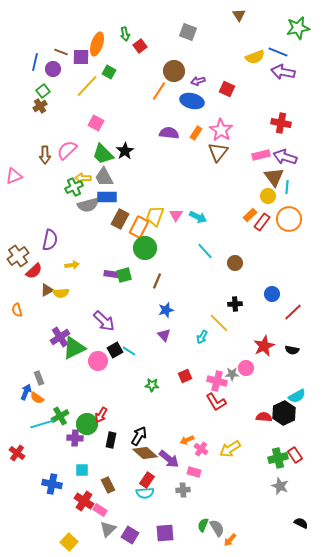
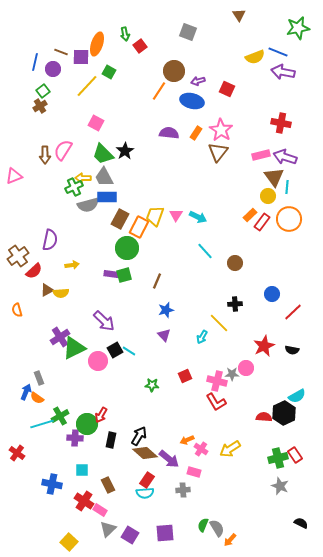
pink semicircle at (67, 150): moved 4 px left; rotated 15 degrees counterclockwise
green circle at (145, 248): moved 18 px left
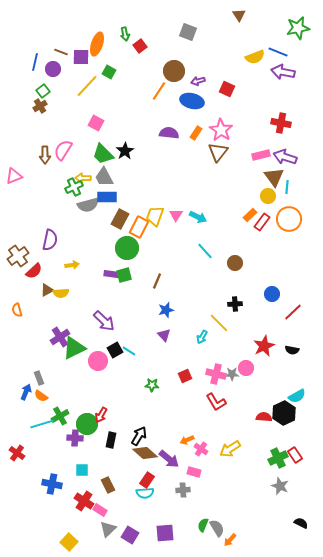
pink cross at (217, 381): moved 1 px left, 7 px up
orange semicircle at (37, 398): moved 4 px right, 2 px up
green cross at (278, 458): rotated 12 degrees counterclockwise
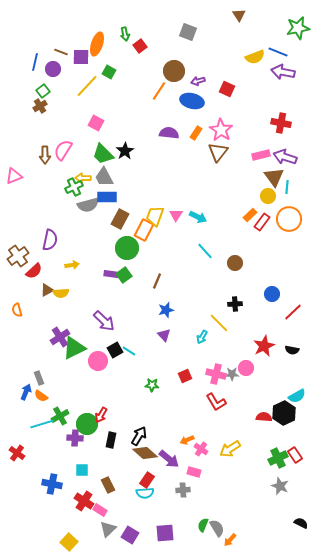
orange rectangle at (139, 227): moved 5 px right, 3 px down
green square at (124, 275): rotated 21 degrees counterclockwise
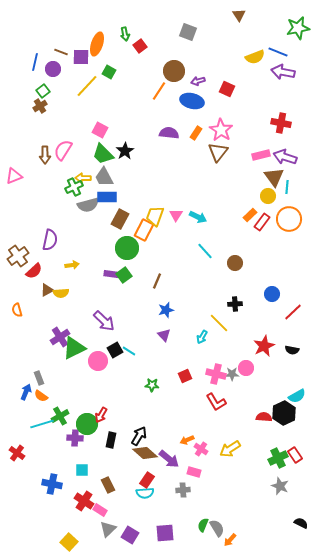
pink square at (96, 123): moved 4 px right, 7 px down
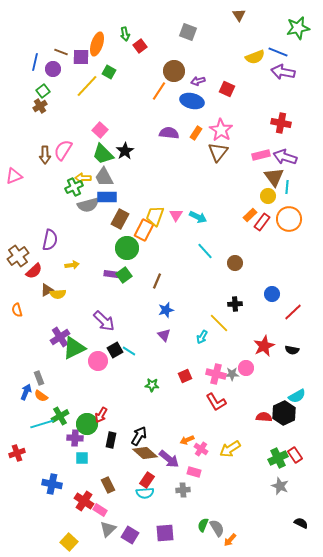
pink square at (100, 130): rotated 14 degrees clockwise
yellow semicircle at (61, 293): moved 3 px left, 1 px down
red cross at (17, 453): rotated 35 degrees clockwise
cyan square at (82, 470): moved 12 px up
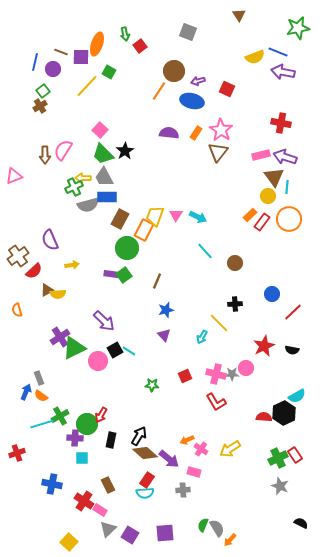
purple semicircle at (50, 240): rotated 145 degrees clockwise
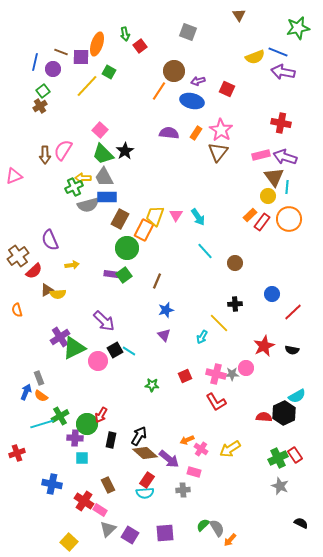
cyan arrow at (198, 217): rotated 30 degrees clockwise
green semicircle at (203, 525): rotated 24 degrees clockwise
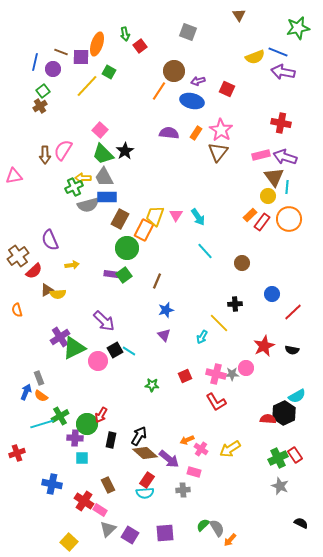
pink triangle at (14, 176): rotated 12 degrees clockwise
brown circle at (235, 263): moved 7 px right
red semicircle at (264, 417): moved 4 px right, 2 px down
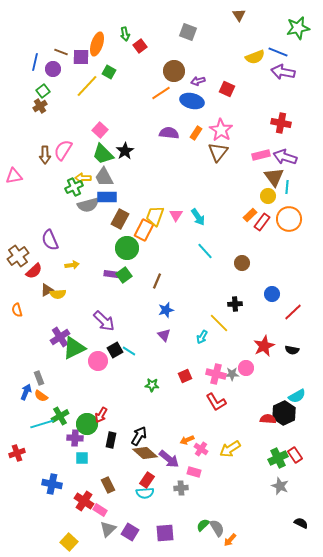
orange line at (159, 91): moved 2 px right, 2 px down; rotated 24 degrees clockwise
gray cross at (183, 490): moved 2 px left, 2 px up
purple square at (130, 535): moved 3 px up
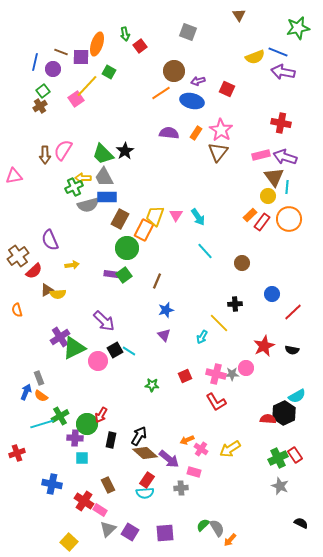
pink square at (100, 130): moved 24 px left, 31 px up; rotated 14 degrees clockwise
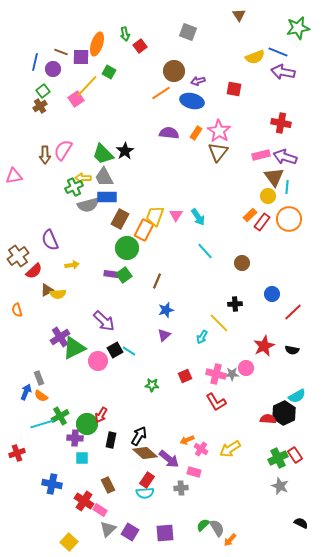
red square at (227, 89): moved 7 px right; rotated 14 degrees counterclockwise
pink star at (221, 130): moved 2 px left, 1 px down
purple triangle at (164, 335): rotated 32 degrees clockwise
